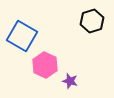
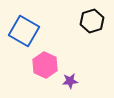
blue square: moved 2 px right, 5 px up
purple star: rotated 21 degrees counterclockwise
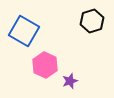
purple star: rotated 14 degrees counterclockwise
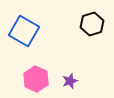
black hexagon: moved 3 px down
pink hexagon: moved 9 px left, 14 px down
